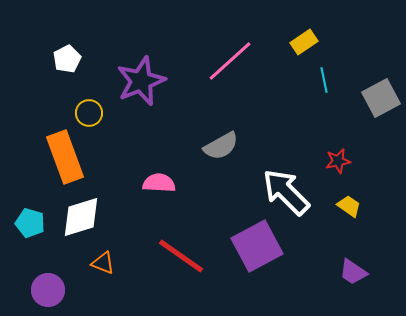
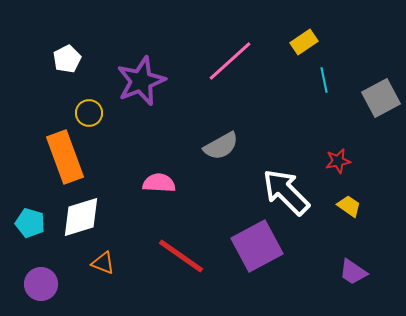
purple circle: moved 7 px left, 6 px up
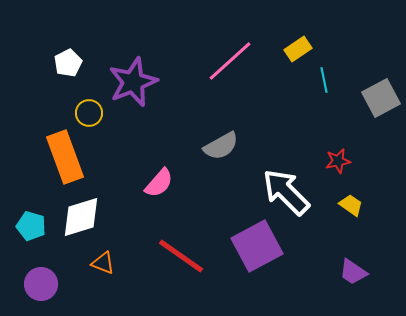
yellow rectangle: moved 6 px left, 7 px down
white pentagon: moved 1 px right, 4 px down
purple star: moved 8 px left, 1 px down
pink semicircle: rotated 128 degrees clockwise
yellow trapezoid: moved 2 px right, 1 px up
cyan pentagon: moved 1 px right, 3 px down
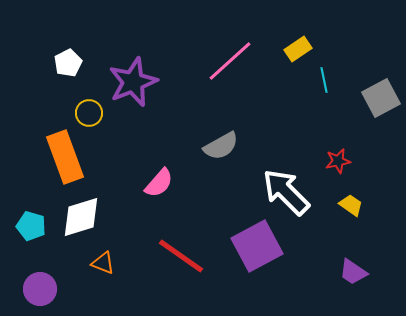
purple circle: moved 1 px left, 5 px down
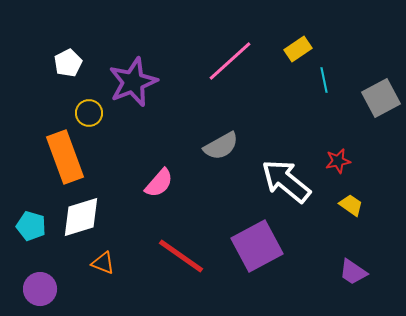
white arrow: moved 11 px up; rotated 6 degrees counterclockwise
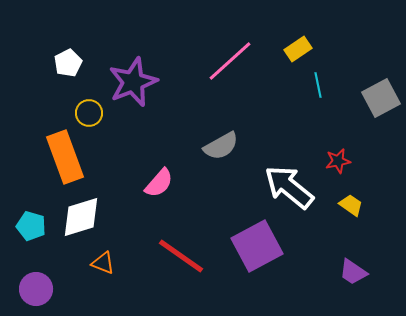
cyan line: moved 6 px left, 5 px down
white arrow: moved 3 px right, 6 px down
purple circle: moved 4 px left
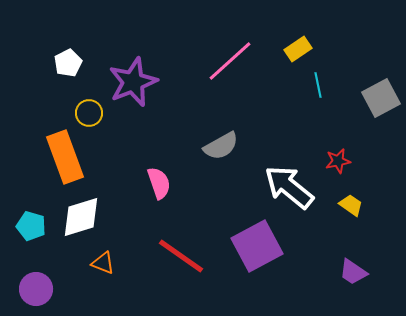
pink semicircle: rotated 60 degrees counterclockwise
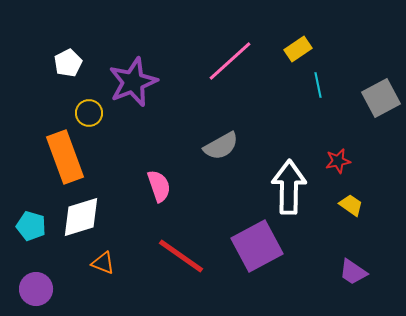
pink semicircle: moved 3 px down
white arrow: rotated 52 degrees clockwise
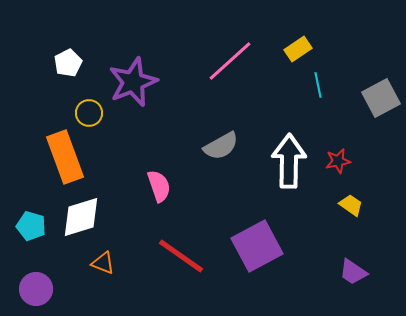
white arrow: moved 26 px up
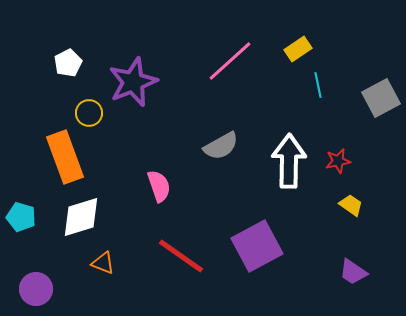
cyan pentagon: moved 10 px left, 9 px up
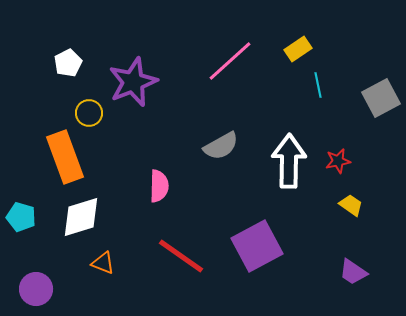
pink semicircle: rotated 20 degrees clockwise
